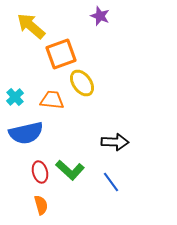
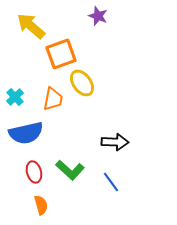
purple star: moved 2 px left
orange trapezoid: moved 1 px right, 1 px up; rotated 95 degrees clockwise
red ellipse: moved 6 px left
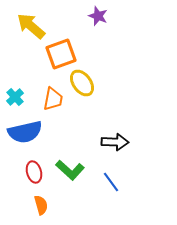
blue semicircle: moved 1 px left, 1 px up
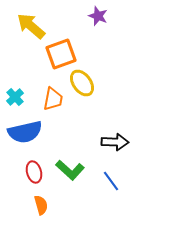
blue line: moved 1 px up
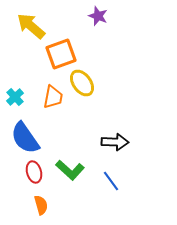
orange trapezoid: moved 2 px up
blue semicircle: moved 6 px down; rotated 68 degrees clockwise
